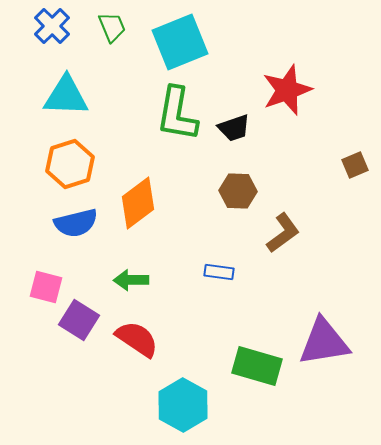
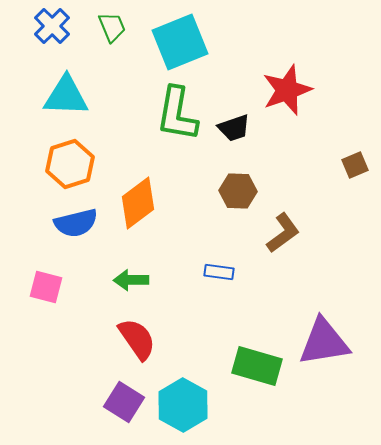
purple square: moved 45 px right, 82 px down
red semicircle: rotated 21 degrees clockwise
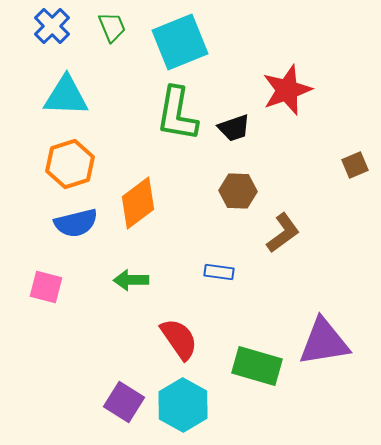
red semicircle: moved 42 px right
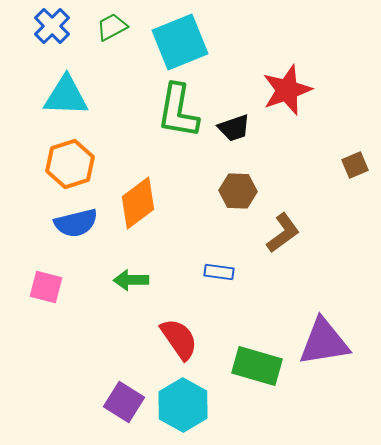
green trapezoid: rotated 96 degrees counterclockwise
green L-shape: moved 1 px right, 3 px up
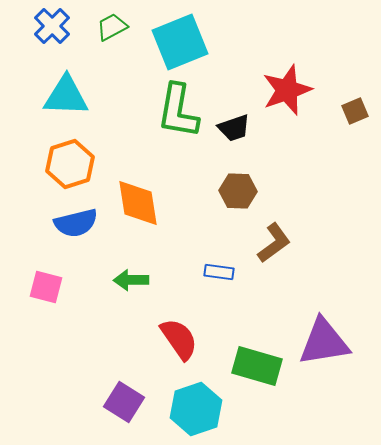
brown square: moved 54 px up
orange diamond: rotated 62 degrees counterclockwise
brown L-shape: moved 9 px left, 10 px down
cyan hexagon: moved 13 px right, 4 px down; rotated 12 degrees clockwise
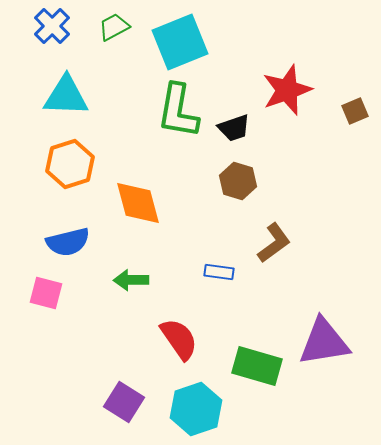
green trapezoid: moved 2 px right
brown hexagon: moved 10 px up; rotated 15 degrees clockwise
orange diamond: rotated 6 degrees counterclockwise
blue semicircle: moved 8 px left, 19 px down
pink square: moved 6 px down
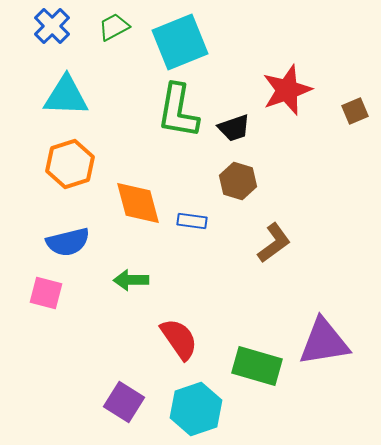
blue rectangle: moved 27 px left, 51 px up
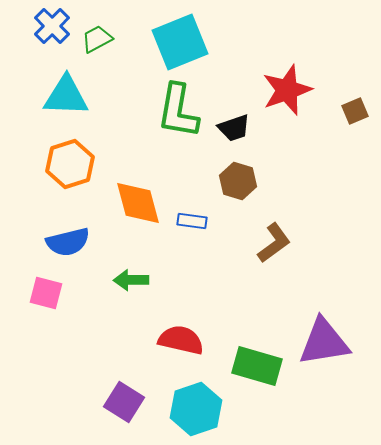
green trapezoid: moved 17 px left, 12 px down
red semicircle: moved 2 px right, 1 px down; rotated 42 degrees counterclockwise
